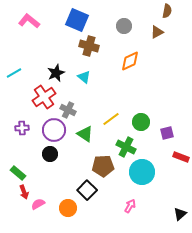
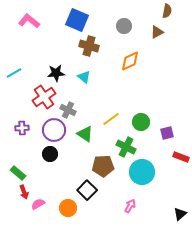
black star: rotated 18 degrees clockwise
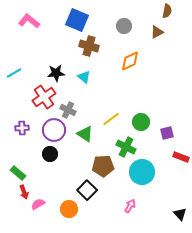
orange circle: moved 1 px right, 1 px down
black triangle: rotated 32 degrees counterclockwise
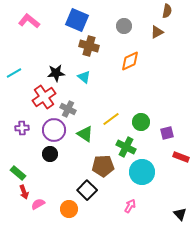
gray cross: moved 1 px up
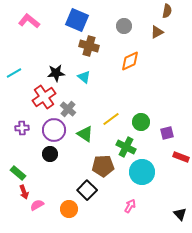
gray cross: rotated 14 degrees clockwise
pink semicircle: moved 1 px left, 1 px down
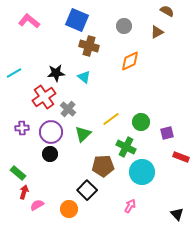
brown semicircle: rotated 72 degrees counterclockwise
purple circle: moved 3 px left, 2 px down
green triangle: moved 2 px left; rotated 42 degrees clockwise
red arrow: rotated 144 degrees counterclockwise
black triangle: moved 3 px left
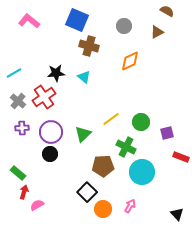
gray cross: moved 50 px left, 8 px up
black square: moved 2 px down
orange circle: moved 34 px right
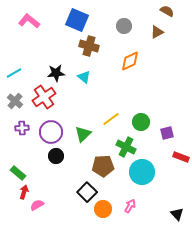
gray cross: moved 3 px left
black circle: moved 6 px right, 2 px down
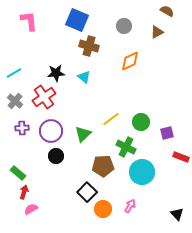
pink L-shape: rotated 45 degrees clockwise
purple circle: moved 1 px up
pink semicircle: moved 6 px left, 4 px down
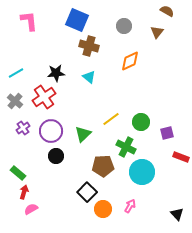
brown triangle: rotated 24 degrees counterclockwise
cyan line: moved 2 px right
cyan triangle: moved 5 px right
purple cross: moved 1 px right; rotated 32 degrees counterclockwise
